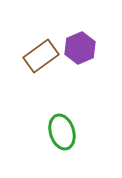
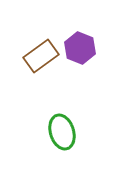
purple hexagon: rotated 16 degrees counterclockwise
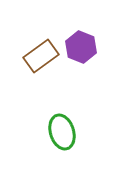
purple hexagon: moved 1 px right, 1 px up
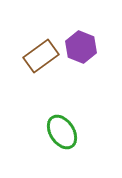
green ellipse: rotated 16 degrees counterclockwise
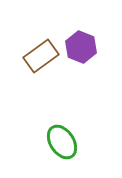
green ellipse: moved 10 px down
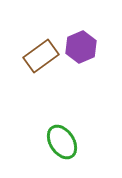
purple hexagon: rotated 16 degrees clockwise
